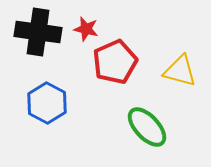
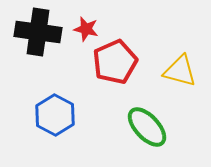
blue hexagon: moved 8 px right, 12 px down
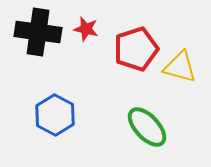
red pentagon: moved 21 px right, 13 px up; rotated 6 degrees clockwise
yellow triangle: moved 4 px up
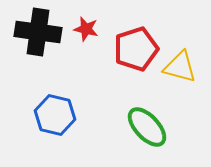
blue hexagon: rotated 15 degrees counterclockwise
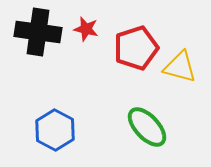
red pentagon: moved 1 px up
blue hexagon: moved 15 px down; rotated 15 degrees clockwise
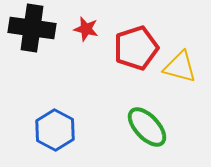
black cross: moved 6 px left, 4 px up
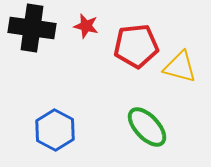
red star: moved 3 px up
red pentagon: moved 2 px up; rotated 12 degrees clockwise
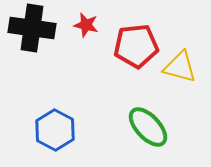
red star: moved 1 px up
green ellipse: moved 1 px right
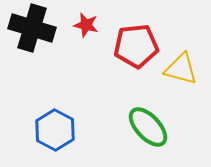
black cross: rotated 9 degrees clockwise
yellow triangle: moved 1 px right, 2 px down
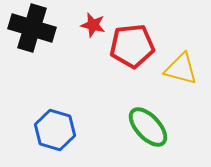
red star: moved 7 px right
red pentagon: moved 4 px left
blue hexagon: rotated 12 degrees counterclockwise
